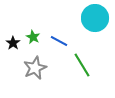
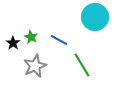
cyan circle: moved 1 px up
green star: moved 2 px left
blue line: moved 1 px up
gray star: moved 2 px up
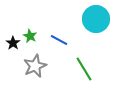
cyan circle: moved 1 px right, 2 px down
green star: moved 1 px left, 1 px up
green line: moved 2 px right, 4 px down
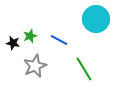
green star: rotated 24 degrees clockwise
black star: rotated 24 degrees counterclockwise
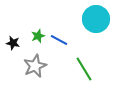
green star: moved 8 px right
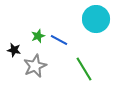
black star: moved 1 px right, 7 px down
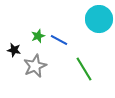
cyan circle: moved 3 px right
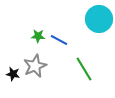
green star: rotated 24 degrees clockwise
black star: moved 1 px left, 24 px down
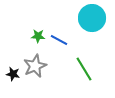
cyan circle: moved 7 px left, 1 px up
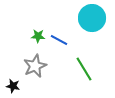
black star: moved 12 px down
